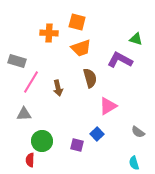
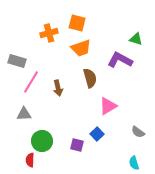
orange square: moved 1 px down
orange cross: rotated 18 degrees counterclockwise
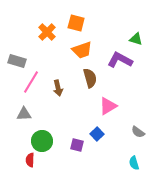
orange square: moved 1 px left
orange cross: moved 2 px left, 1 px up; rotated 30 degrees counterclockwise
orange trapezoid: moved 1 px right, 2 px down
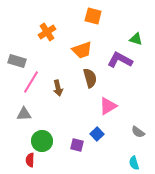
orange square: moved 17 px right, 7 px up
orange cross: rotated 12 degrees clockwise
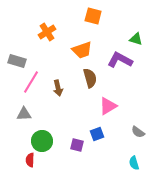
blue square: rotated 24 degrees clockwise
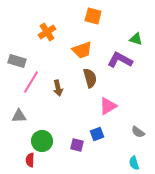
gray triangle: moved 5 px left, 2 px down
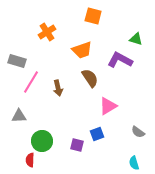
brown semicircle: rotated 18 degrees counterclockwise
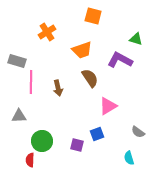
pink line: rotated 30 degrees counterclockwise
cyan semicircle: moved 5 px left, 5 px up
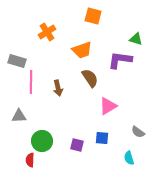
purple L-shape: rotated 20 degrees counterclockwise
blue square: moved 5 px right, 4 px down; rotated 24 degrees clockwise
